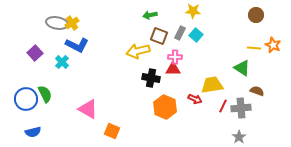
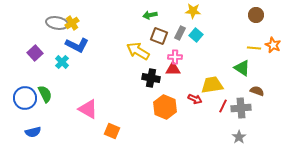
yellow arrow: rotated 45 degrees clockwise
blue circle: moved 1 px left, 1 px up
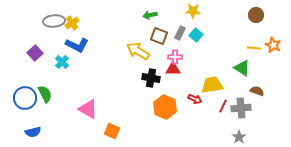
gray ellipse: moved 3 px left, 2 px up; rotated 15 degrees counterclockwise
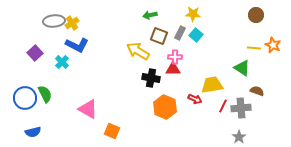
yellow star: moved 3 px down
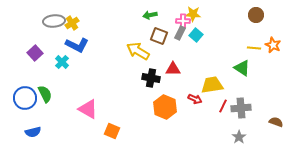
pink cross: moved 8 px right, 36 px up
brown semicircle: moved 19 px right, 31 px down
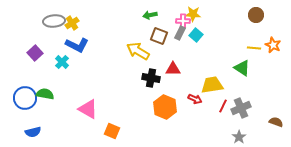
green semicircle: rotated 54 degrees counterclockwise
gray cross: rotated 18 degrees counterclockwise
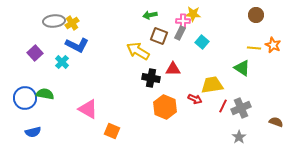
cyan square: moved 6 px right, 7 px down
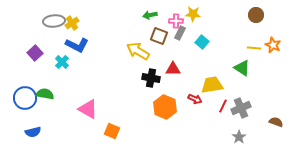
pink cross: moved 7 px left
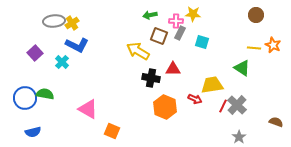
cyan square: rotated 24 degrees counterclockwise
gray cross: moved 4 px left, 3 px up; rotated 24 degrees counterclockwise
